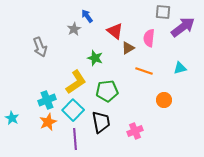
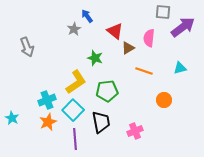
gray arrow: moved 13 px left
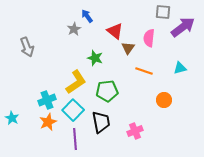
brown triangle: rotated 24 degrees counterclockwise
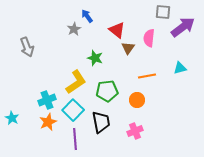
red triangle: moved 2 px right, 1 px up
orange line: moved 3 px right, 5 px down; rotated 30 degrees counterclockwise
orange circle: moved 27 px left
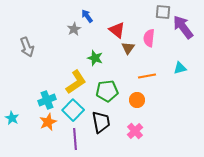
purple arrow: rotated 90 degrees counterclockwise
pink cross: rotated 21 degrees counterclockwise
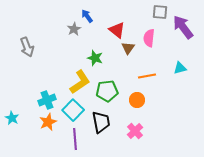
gray square: moved 3 px left
yellow L-shape: moved 4 px right
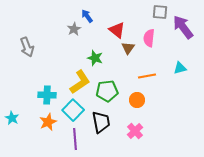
cyan cross: moved 5 px up; rotated 24 degrees clockwise
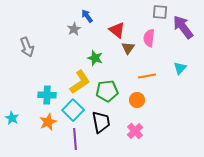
cyan triangle: rotated 32 degrees counterclockwise
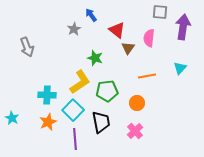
blue arrow: moved 4 px right, 1 px up
purple arrow: rotated 45 degrees clockwise
orange circle: moved 3 px down
